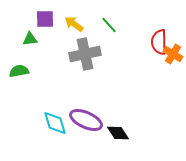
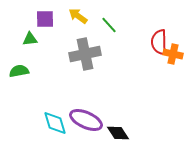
yellow arrow: moved 4 px right, 8 px up
orange cross: rotated 18 degrees counterclockwise
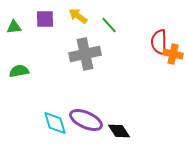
green triangle: moved 16 px left, 12 px up
black diamond: moved 1 px right, 2 px up
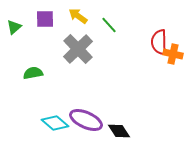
green triangle: rotated 35 degrees counterclockwise
gray cross: moved 7 px left, 5 px up; rotated 32 degrees counterclockwise
green semicircle: moved 14 px right, 2 px down
cyan diamond: rotated 32 degrees counterclockwise
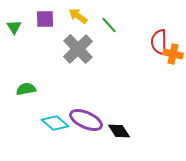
green triangle: rotated 21 degrees counterclockwise
green semicircle: moved 7 px left, 16 px down
